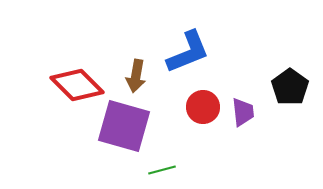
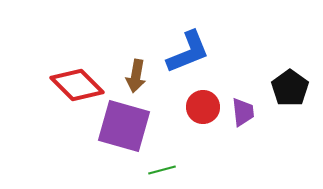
black pentagon: moved 1 px down
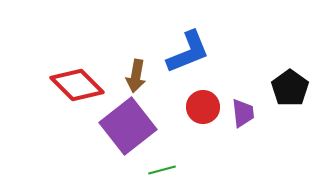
purple trapezoid: moved 1 px down
purple square: moved 4 px right; rotated 36 degrees clockwise
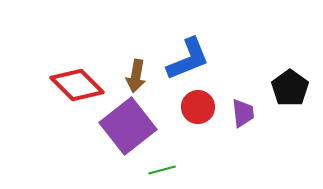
blue L-shape: moved 7 px down
red circle: moved 5 px left
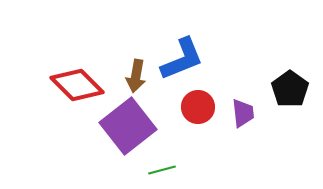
blue L-shape: moved 6 px left
black pentagon: moved 1 px down
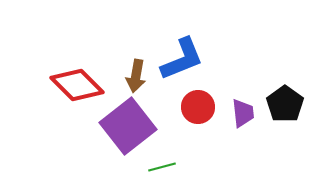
black pentagon: moved 5 px left, 15 px down
green line: moved 3 px up
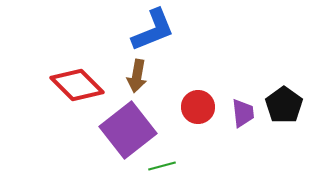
blue L-shape: moved 29 px left, 29 px up
brown arrow: moved 1 px right
black pentagon: moved 1 px left, 1 px down
purple square: moved 4 px down
green line: moved 1 px up
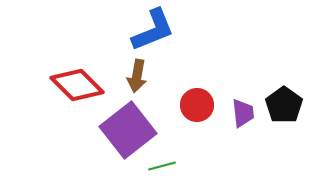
red circle: moved 1 px left, 2 px up
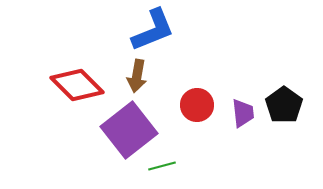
purple square: moved 1 px right
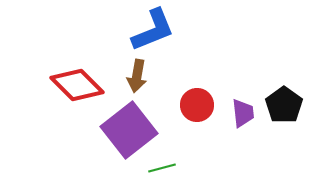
green line: moved 2 px down
